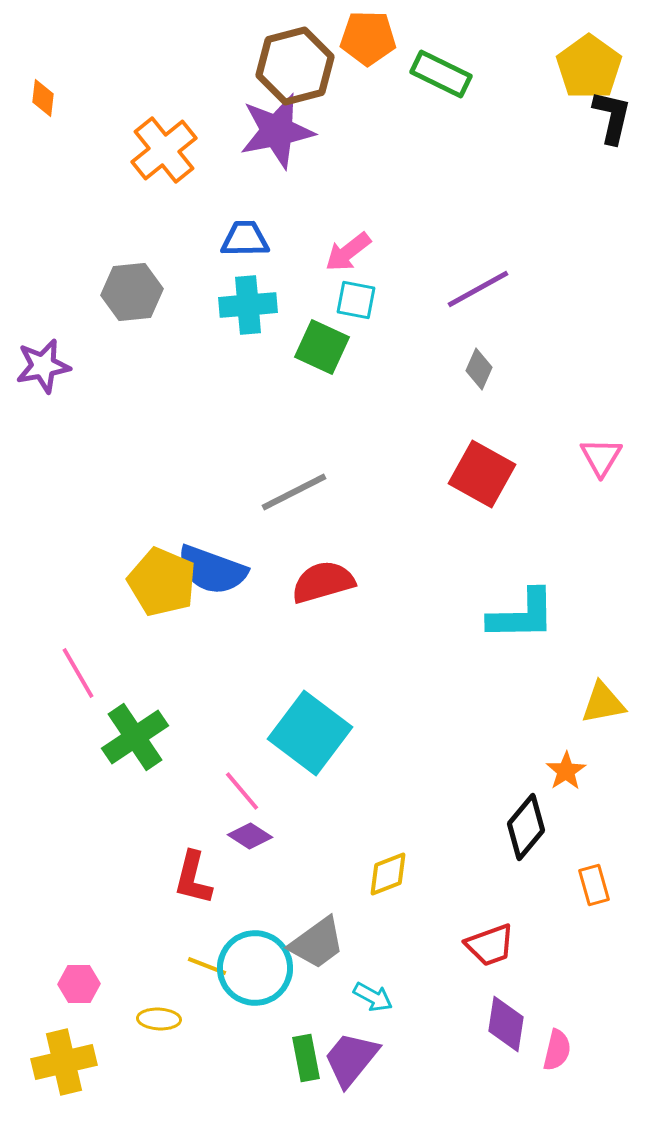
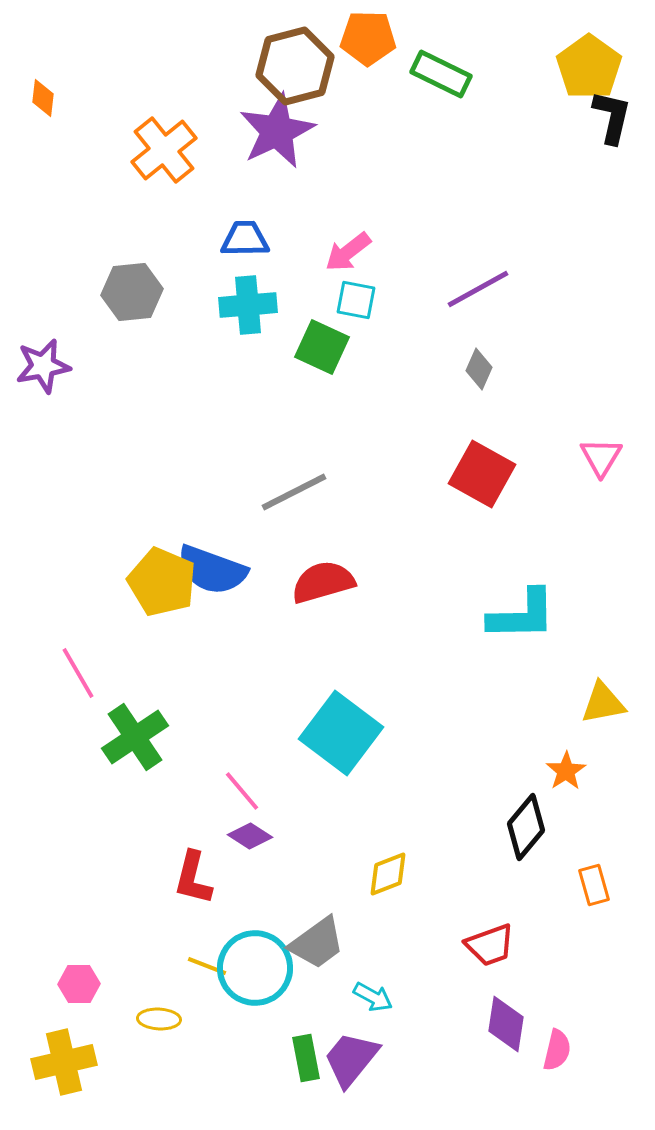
purple star at (277, 131): rotated 14 degrees counterclockwise
cyan square at (310, 733): moved 31 px right
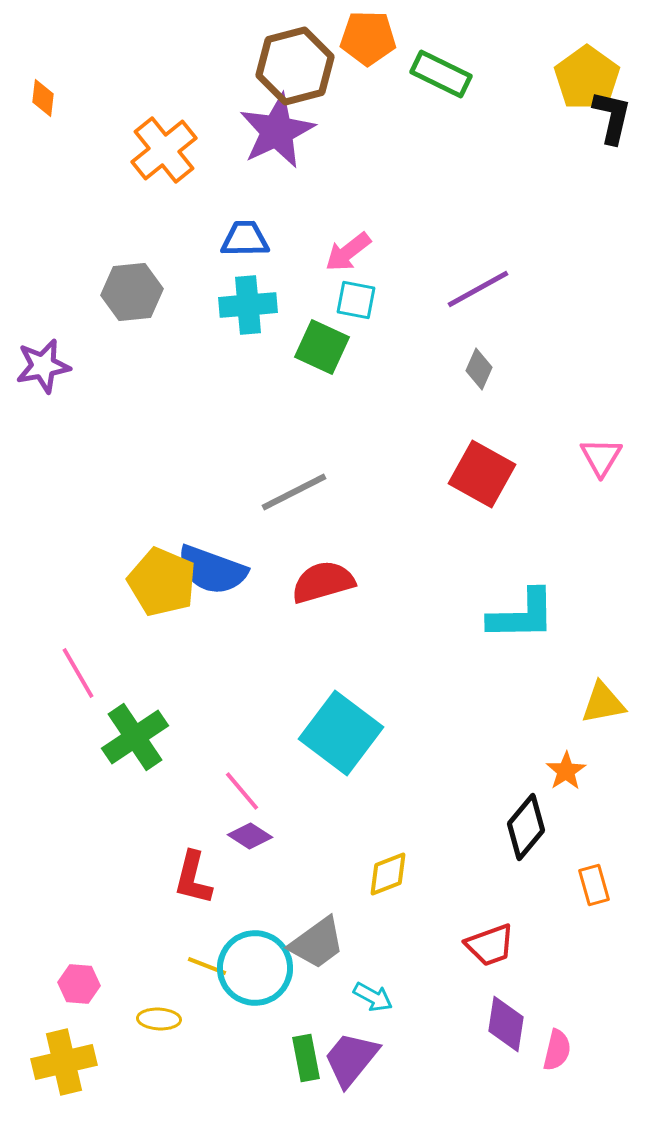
yellow pentagon at (589, 67): moved 2 px left, 11 px down
pink hexagon at (79, 984): rotated 6 degrees clockwise
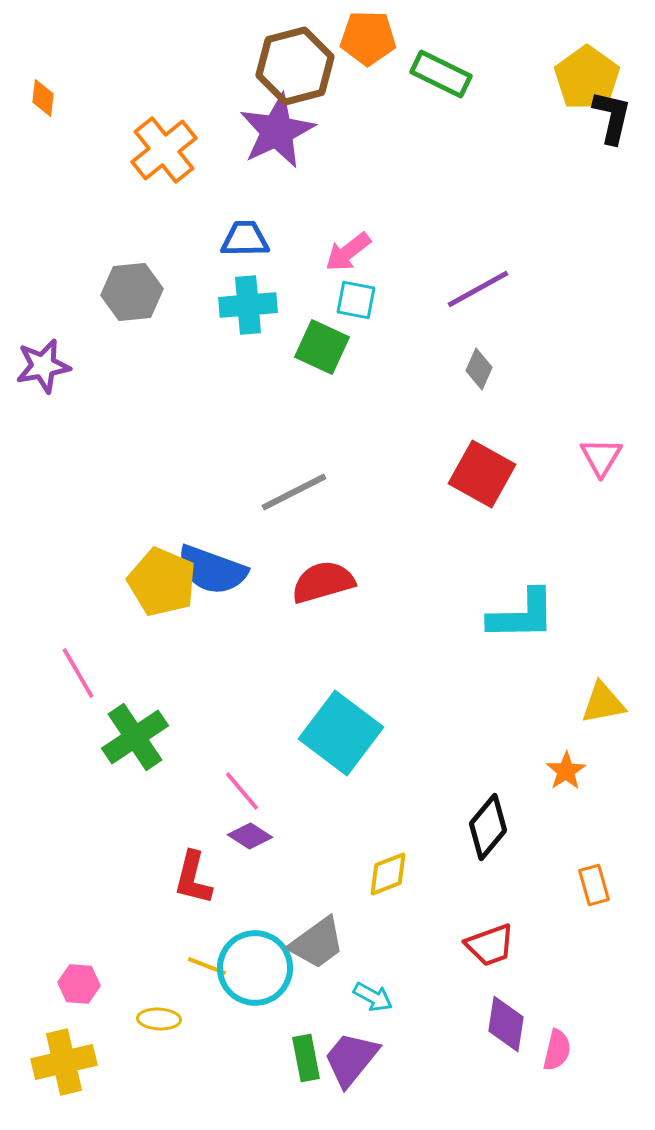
black diamond at (526, 827): moved 38 px left
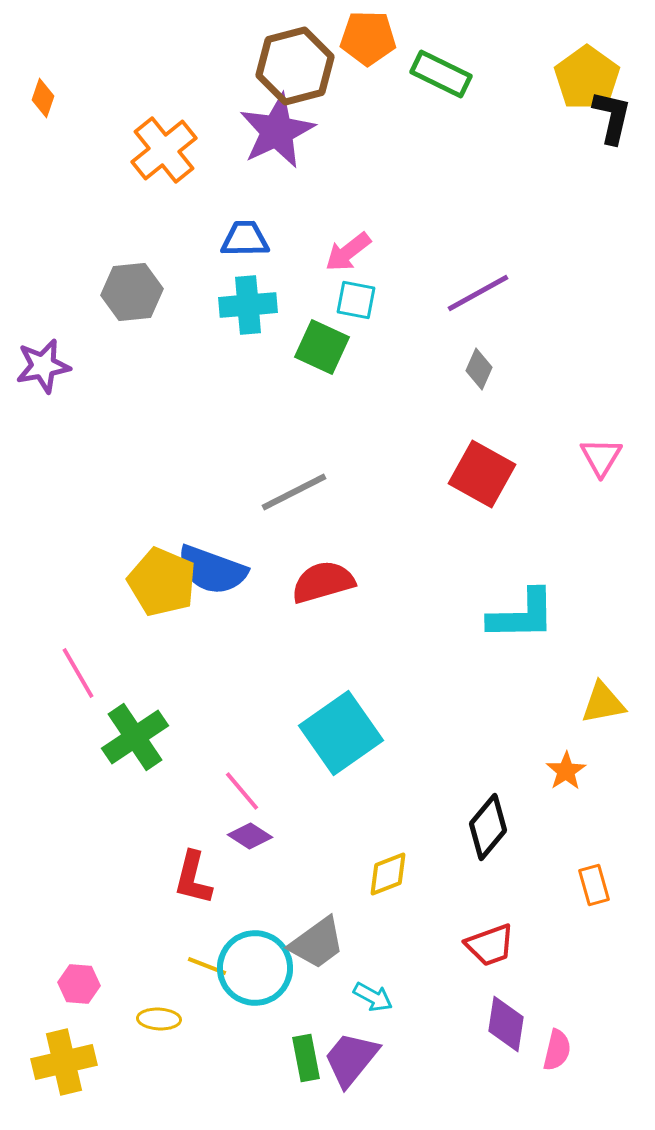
orange diamond at (43, 98): rotated 12 degrees clockwise
purple line at (478, 289): moved 4 px down
cyan square at (341, 733): rotated 18 degrees clockwise
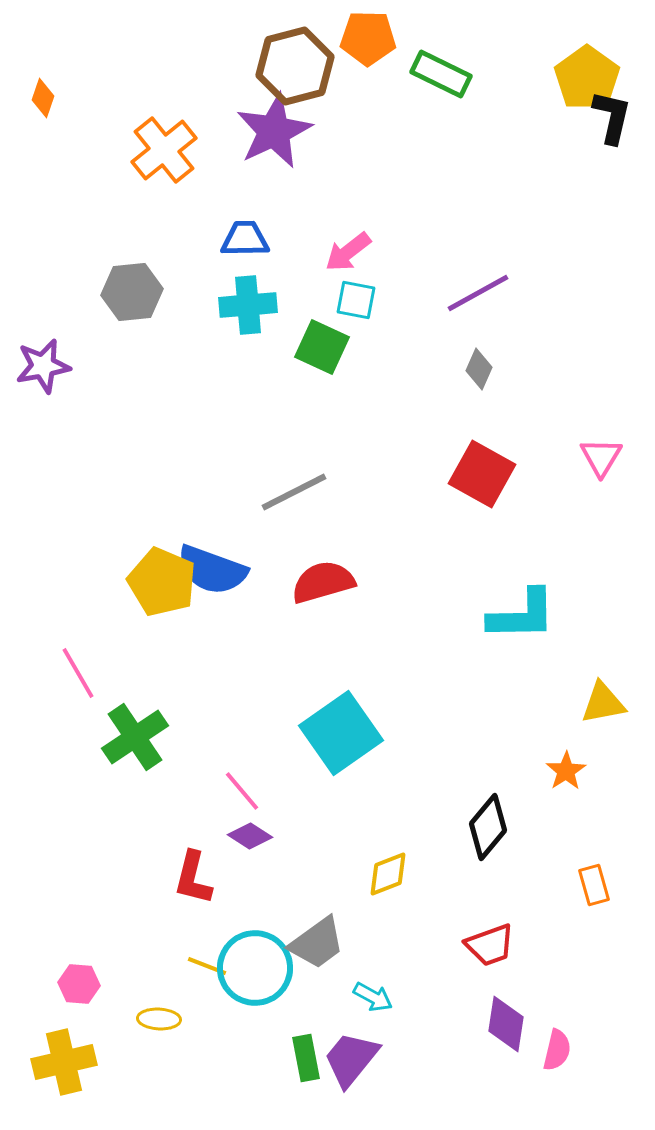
purple star at (277, 131): moved 3 px left
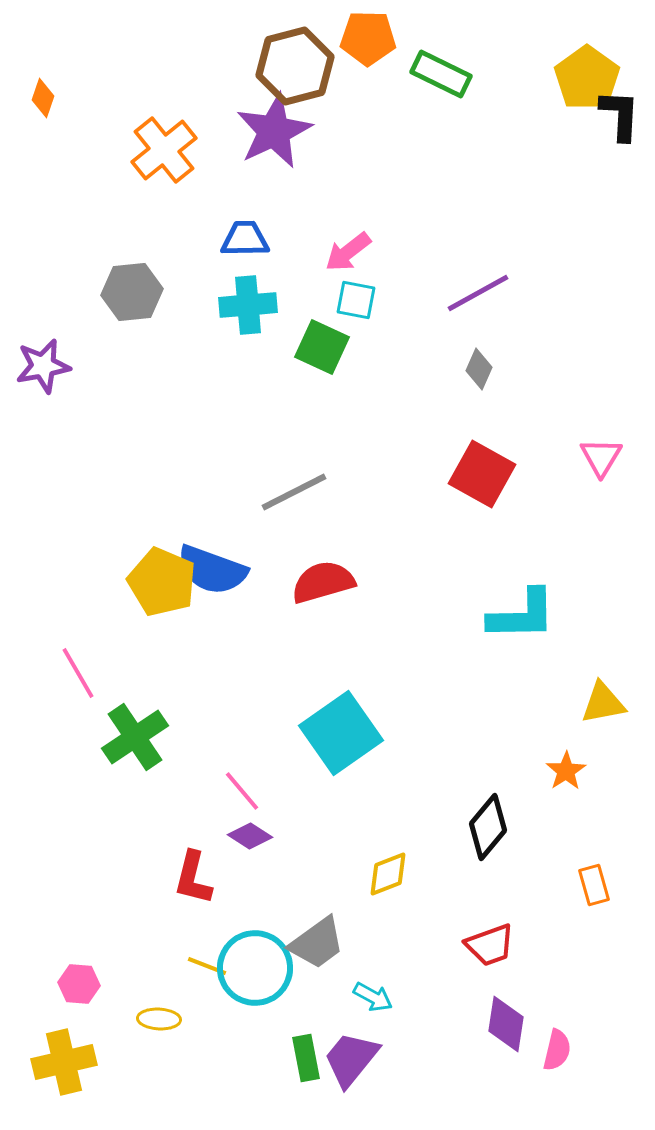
black L-shape at (612, 117): moved 8 px right, 2 px up; rotated 10 degrees counterclockwise
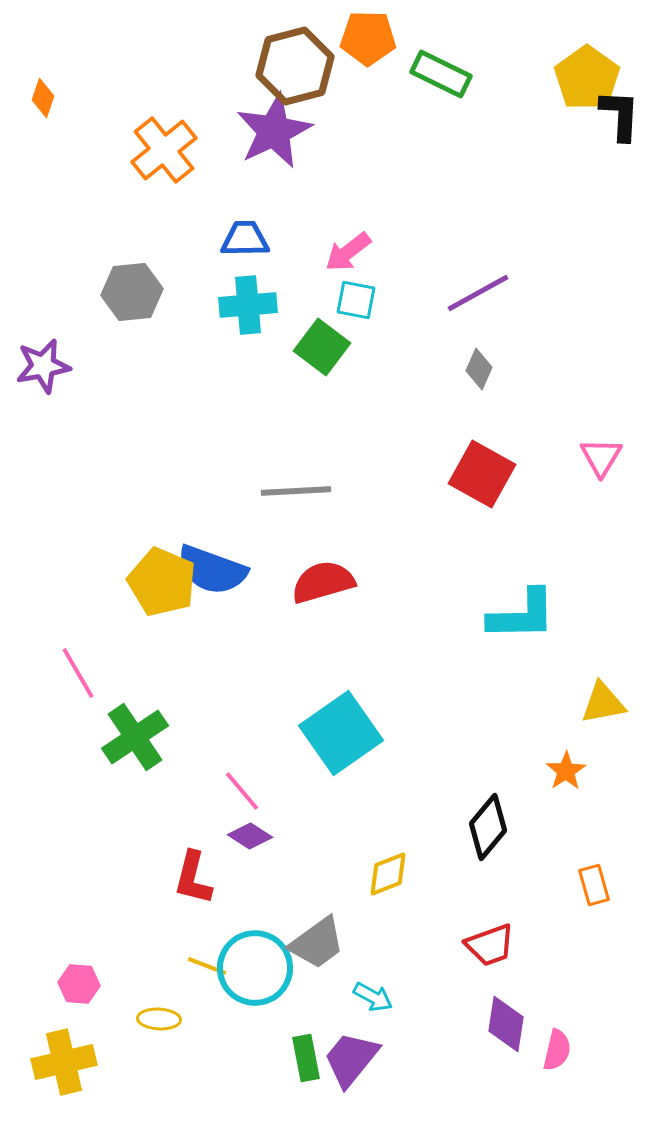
green square at (322, 347): rotated 12 degrees clockwise
gray line at (294, 492): moved 2 px right, 1 px up; rotated 24 degrees clockwise
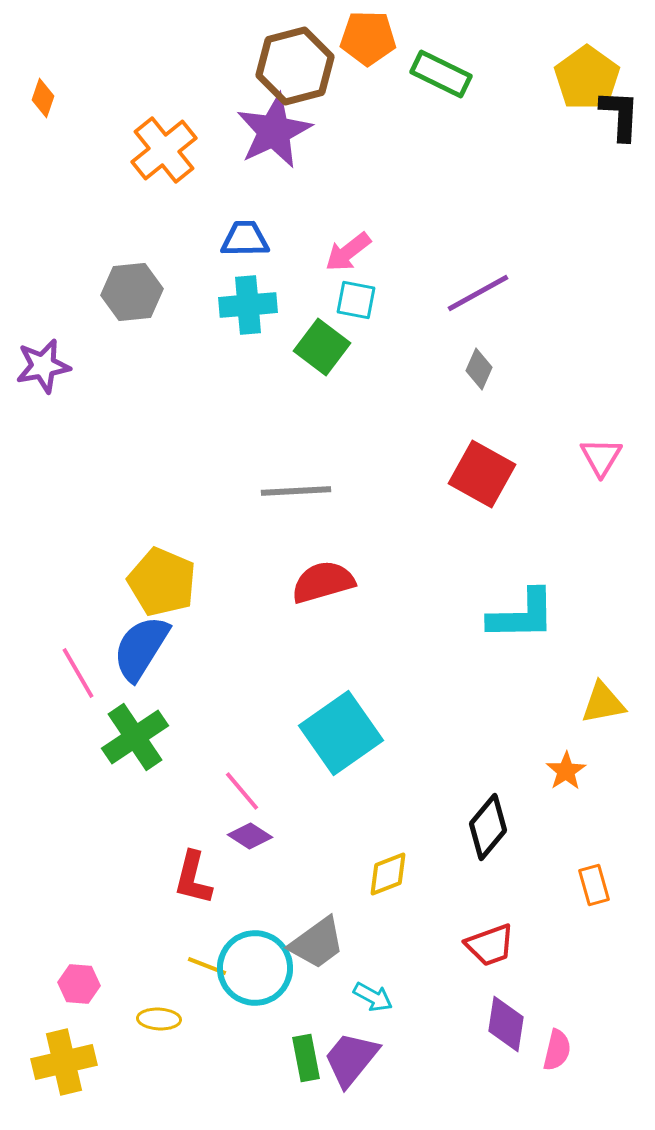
blue semicircle at (212, 570): moved 71 px left, 78 px down; rotated 102 degrees clockwise
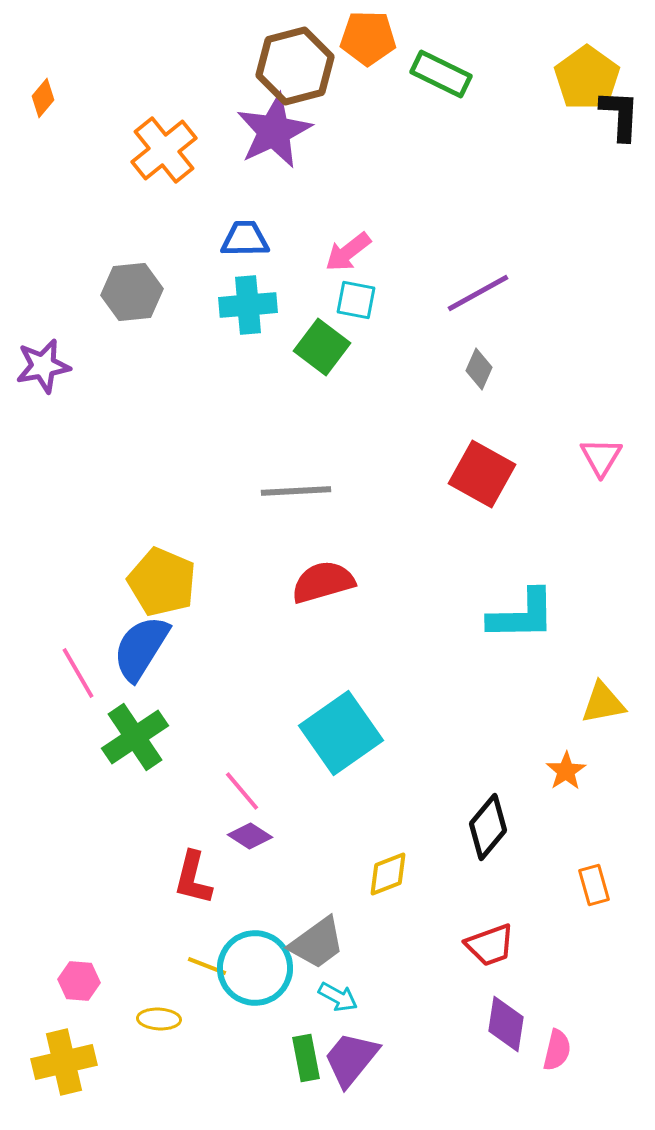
orange diamond at (43, 98): rotated 21 degrees clockwise
pink hexagon at (79, 984): moved 3 px up
cyan arrow at (373, 997): moved 35 px left
